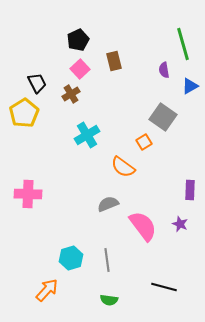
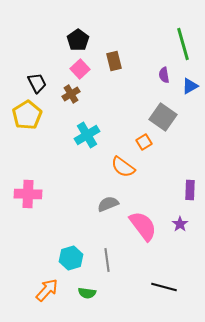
black pentagon: rotated 10 degrees counterclockwise
purple semicircle: moved 5 px down
yellow pentagon: moved 3 px right, 2 px down
purple star: rotated 14 degrees clockwise
green semicircle: moved 22 px left, 7 px up
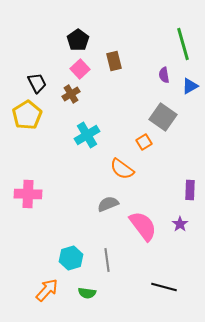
orange semicircle: moved 1 px left, 2 px down
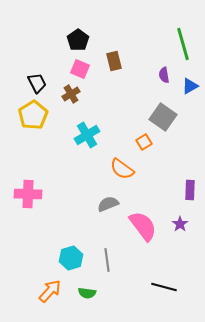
pink square: rotated 24 degrees counterclockwise
yellow pentagon: moved 6 px right
orange arrow: moved 3 px right, 1 px down
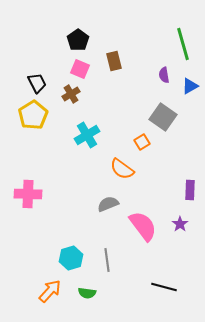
orange square: moved 2 px left
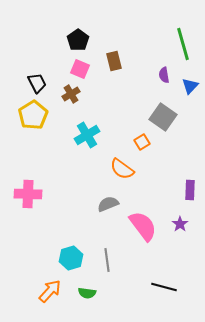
blue triangle: rotated 18 degrees counterclockwise
